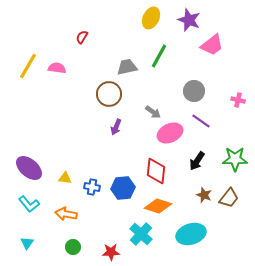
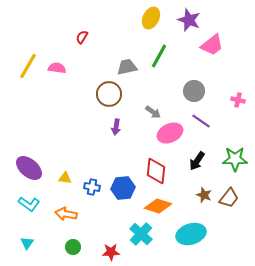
purple arrow: rotated 14 degrees counterclockwise
cyan L-shape: rotated 15 degrees counterclockwise
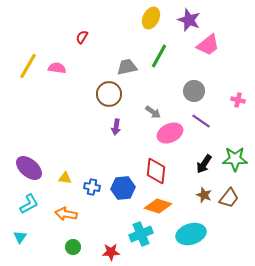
pink trapezoid: moved 4 px left
black arrow: moved 7 px right, 3 px down
cyan L-shape: rotated 65 degrees counterclockwise
cyan cross: rotated 25 degrees clockwise
cyan triangle: moved 7 px left, 6 px up
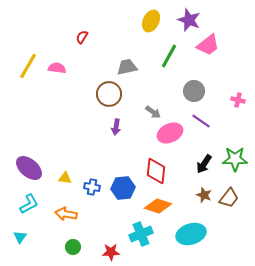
yellow ellipse: moved 3 px down
green line: moved 10 px right
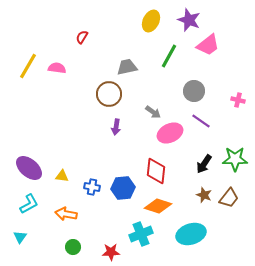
yellow triangle: moved 3 px left, 2 px up
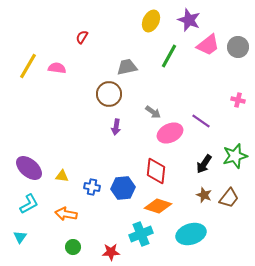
gray circle: moved 44 px right, 44 px up
green star: moved 3 px up; rotated 15 degrees counterclockwise
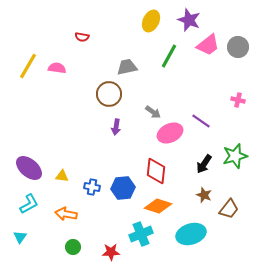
red semicircle: rotated 112 degrees counterclockwise
brown trapezoid: moved 11 px down
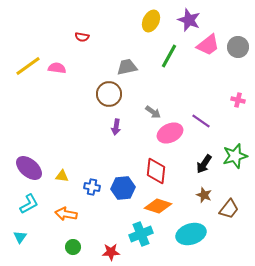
yellow line: rotated 24 degrees clockwise
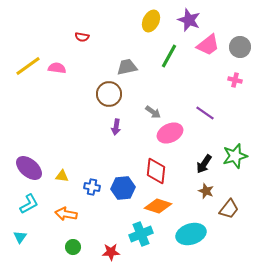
gray circle: moved 2 px right
pink cross: moved 3 px left, 20 px up
purple line: moved 4 px right, 8 px up
brown star: moved 2 px right, 4 px up
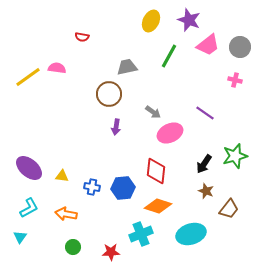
yellow line: moved 11 px down
cyan L-shape: moved 4 px down
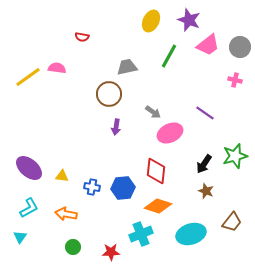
brown trapezoid: moved 3 px right, 13 px down
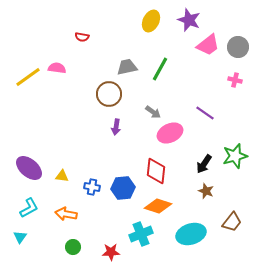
gray circle: moved 2 px left
green line: moved 9 px left, 13 px down
